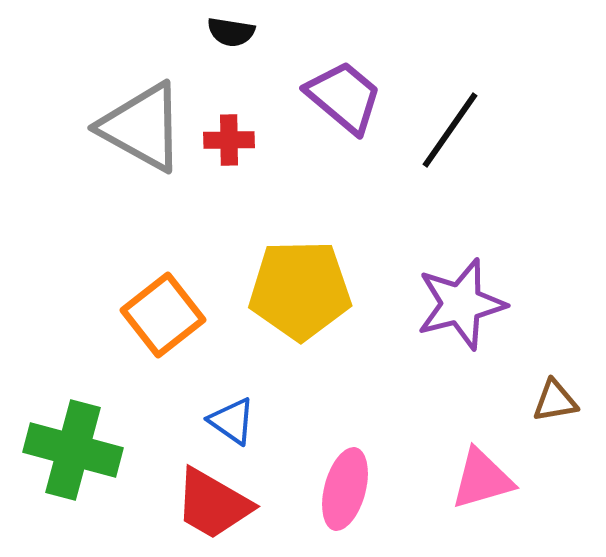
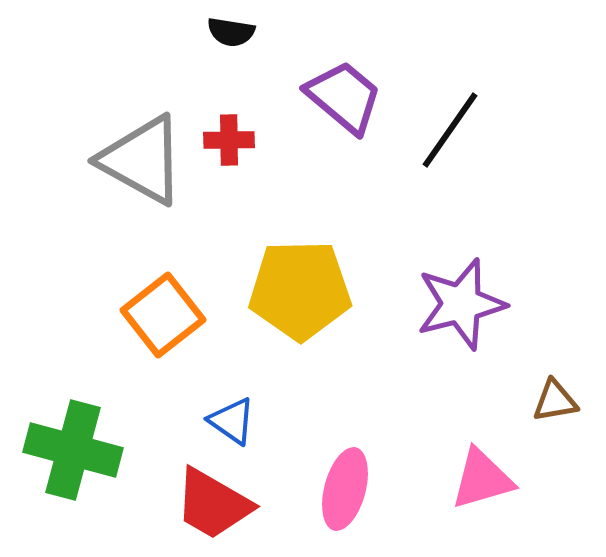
gray triangle: moved 33 px down
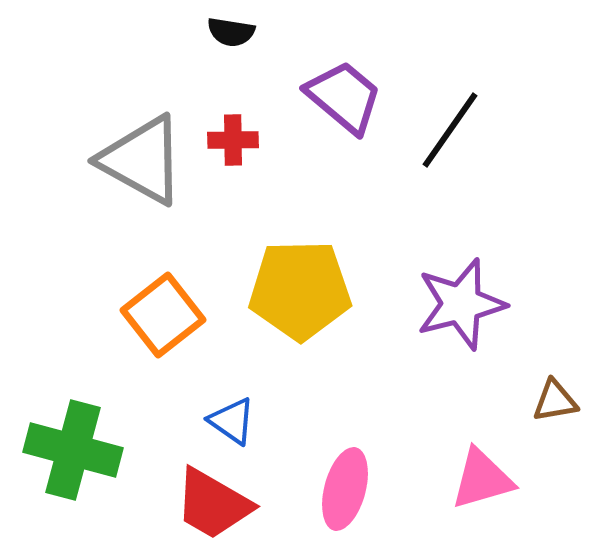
red cross: moved 4 px right
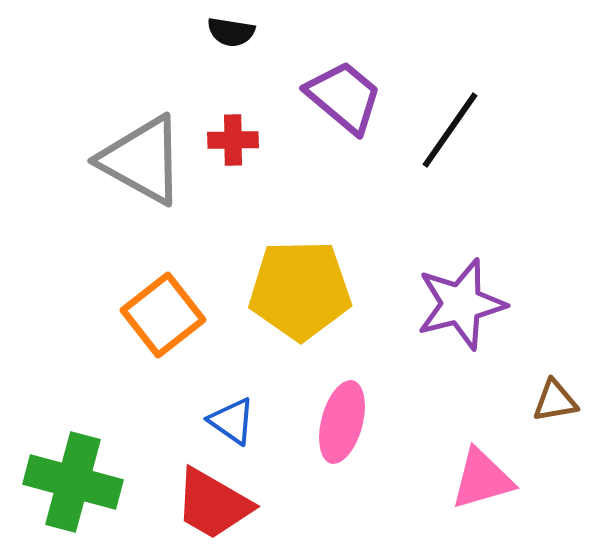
green cross: moved 32 px down
pink ellipse: moved 3 px left, 67 px up
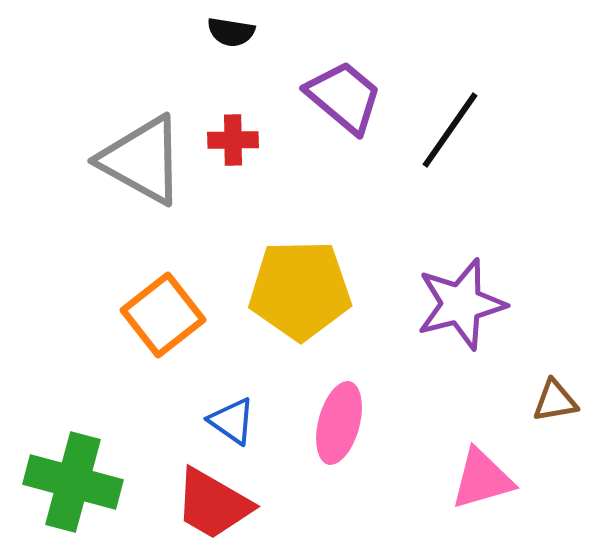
pink ellipse: moved 3 px left, 1 px down
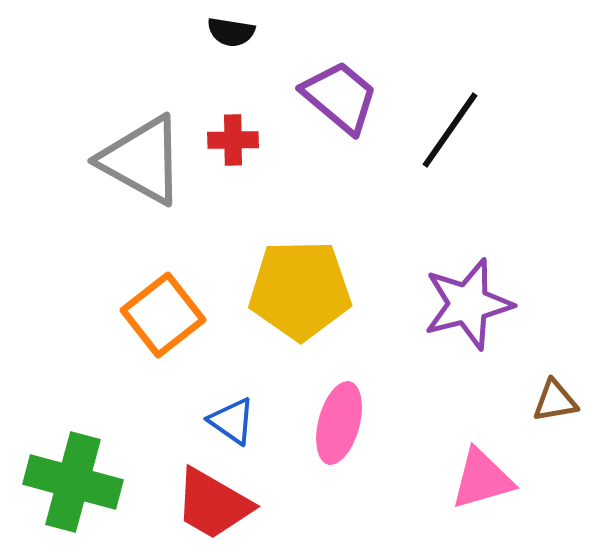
purple trapezoid: moved 4 px left
purple star: moved 7 px right
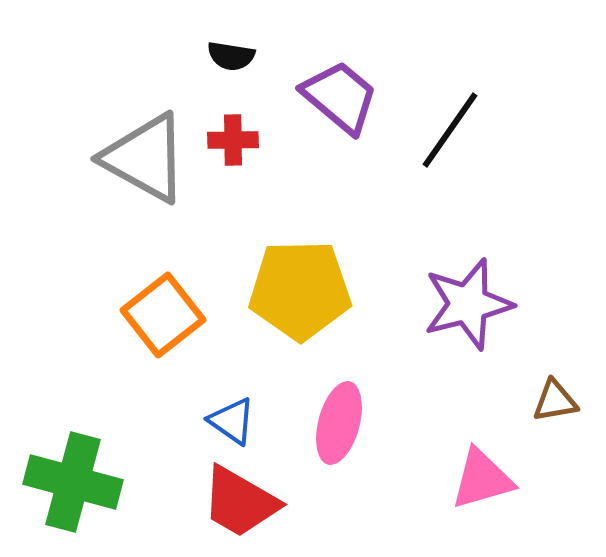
black semicircle: moved 24 px down
gray triangle: moved 3 px right, 2 px up
red trapezoid: moved 27 px right, 2 px up
